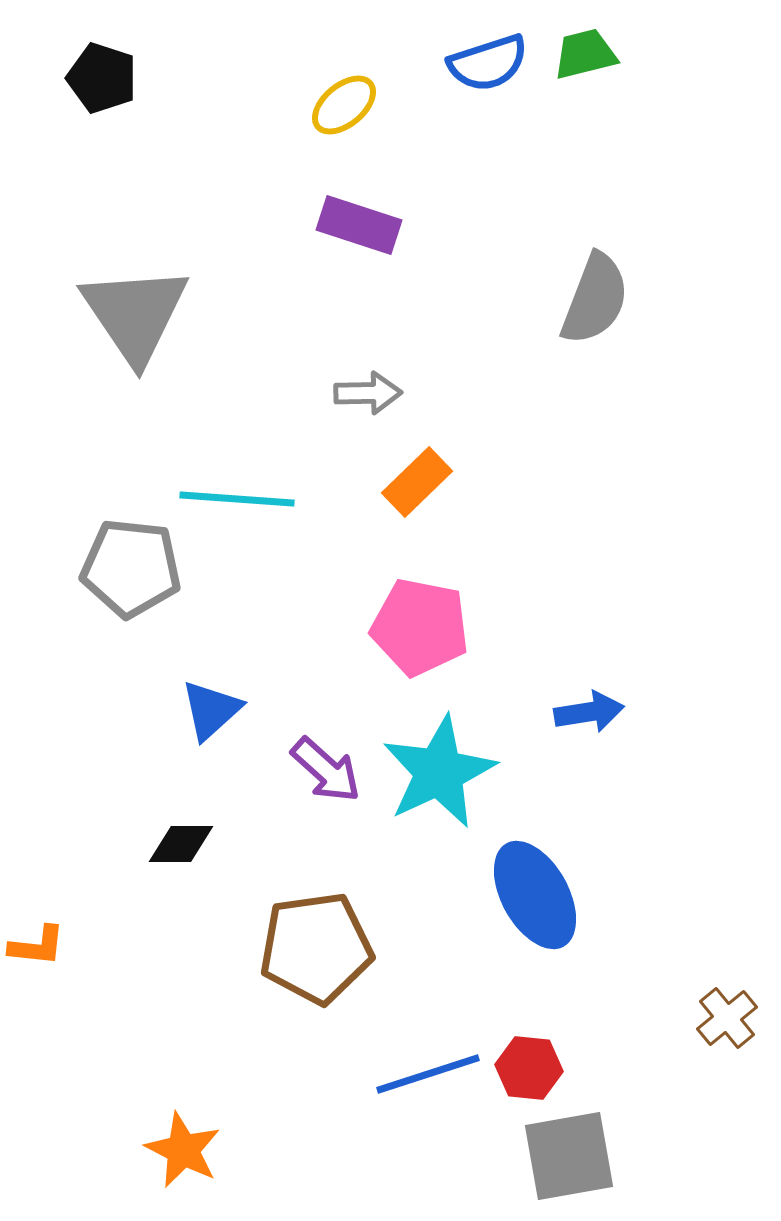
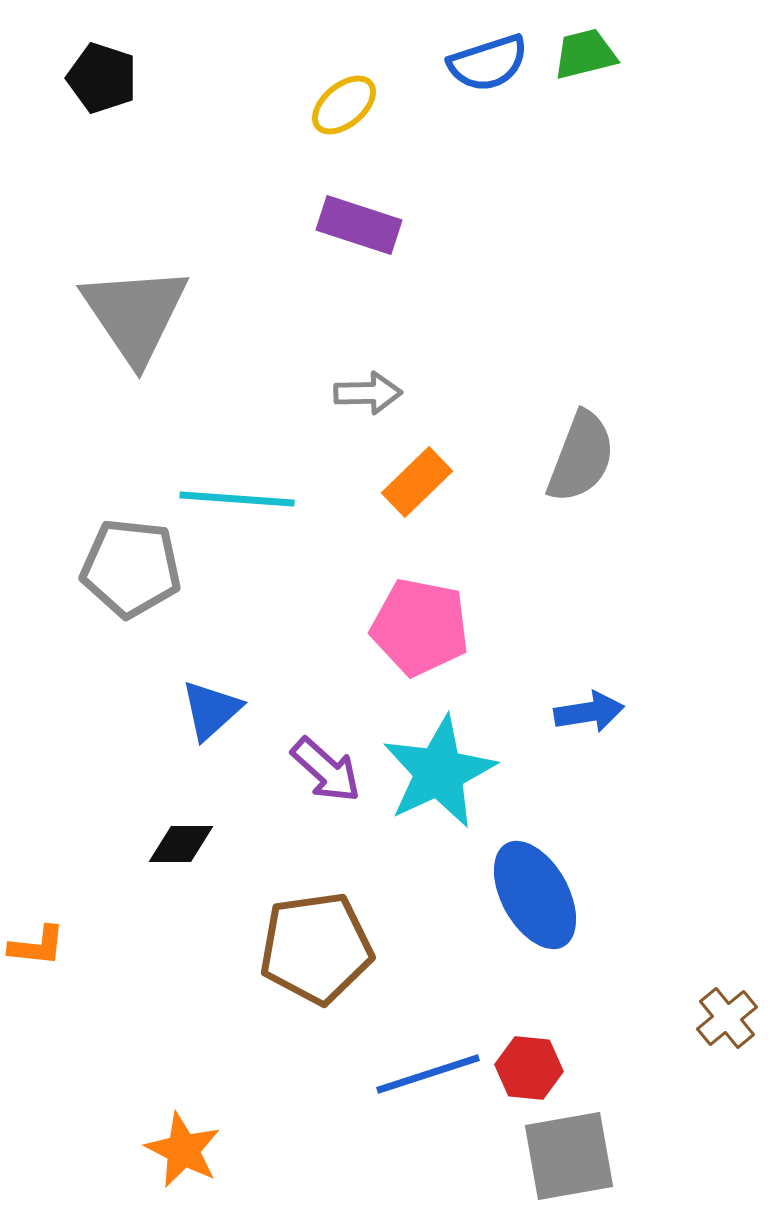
gray semicircle: moved 14 px left, 158 px down
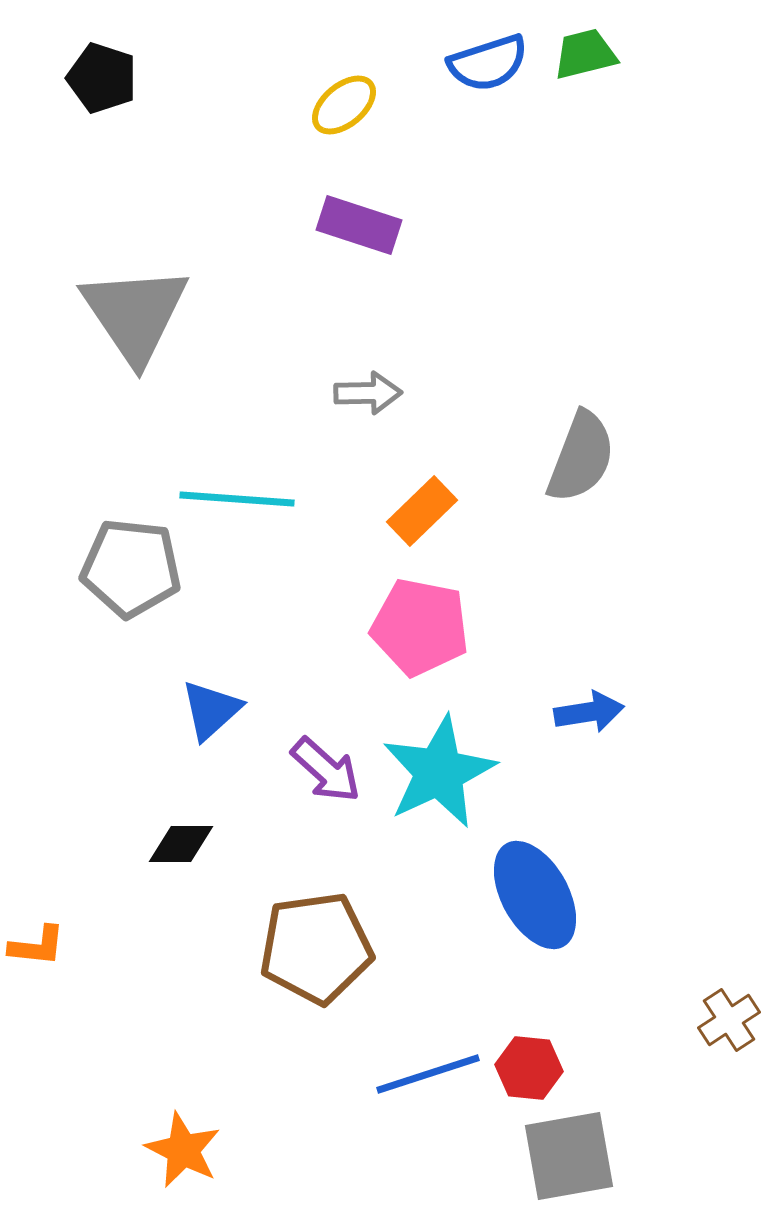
orange rectangle: moved 5 px right, 29 px down
brown cross: moved 2 px right, 2 px down; rotated 6 degrees clockwise
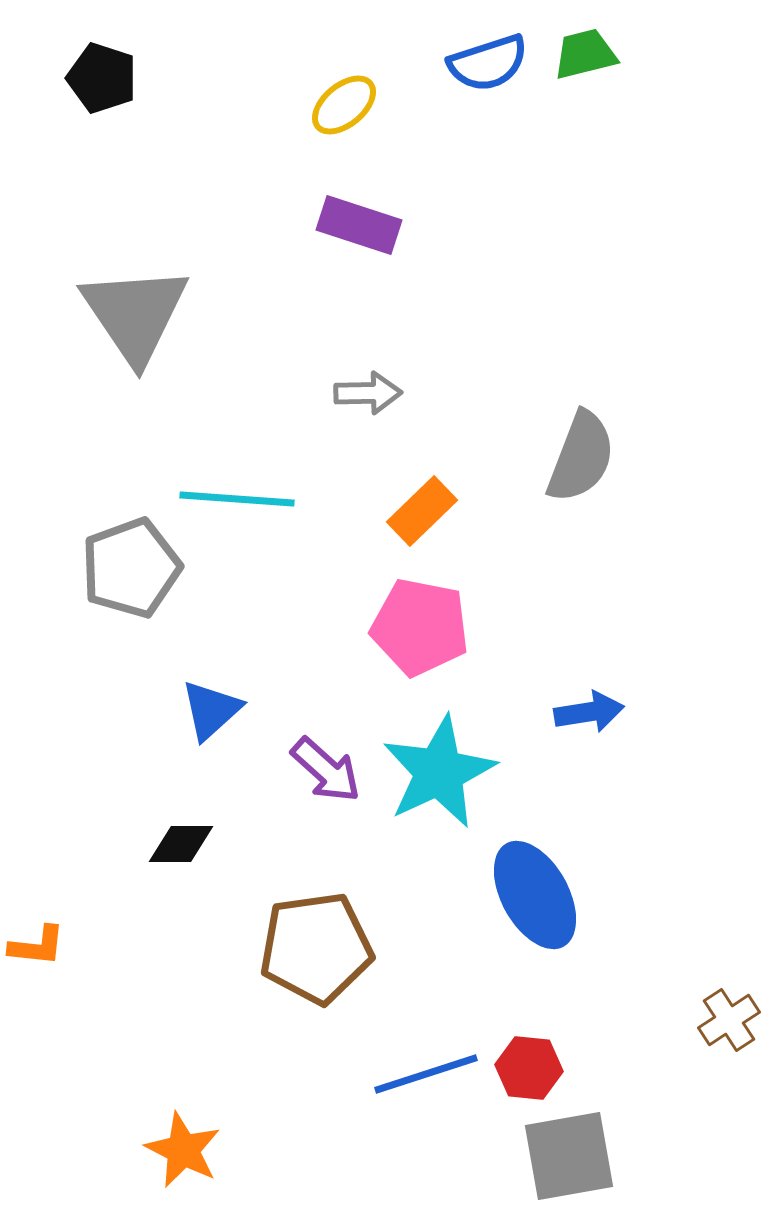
gray pentagon: rotated 26 degrees counterclockwise
blue line: moved 2 px left
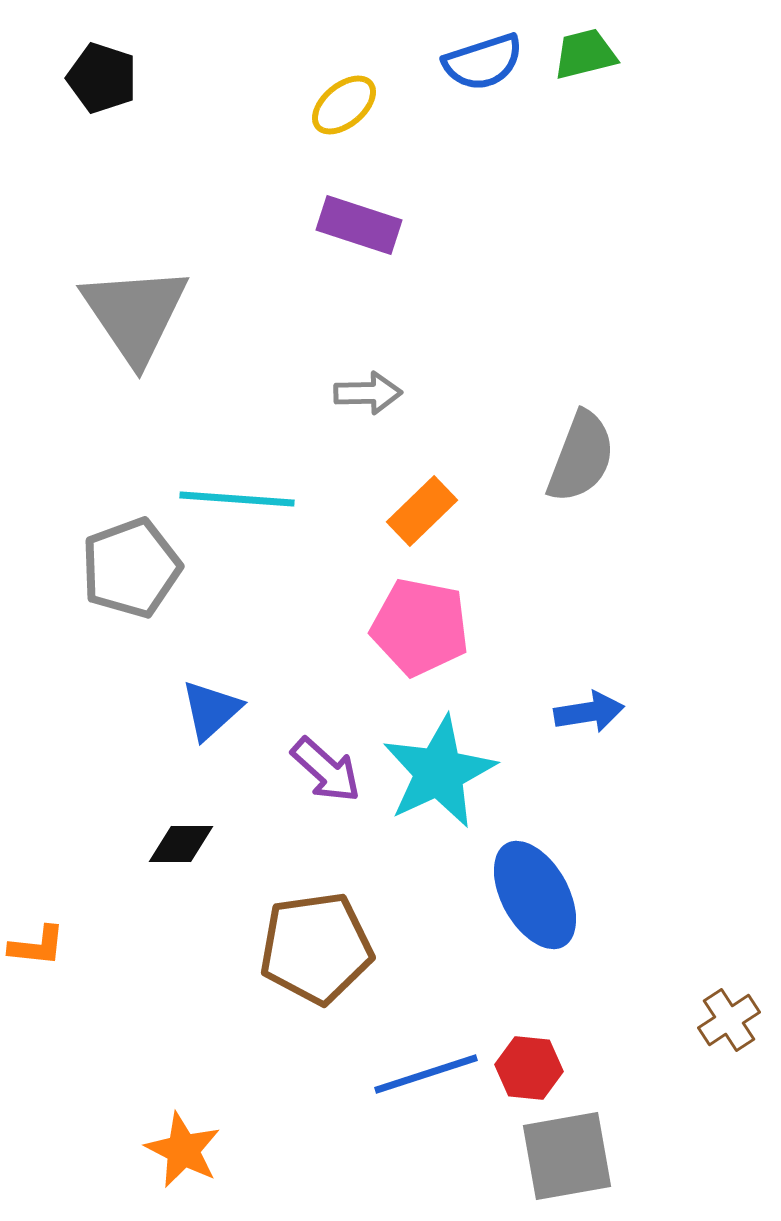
blue semicircle: moved 5 px left, 1 px up
gray square: moved 2 px left
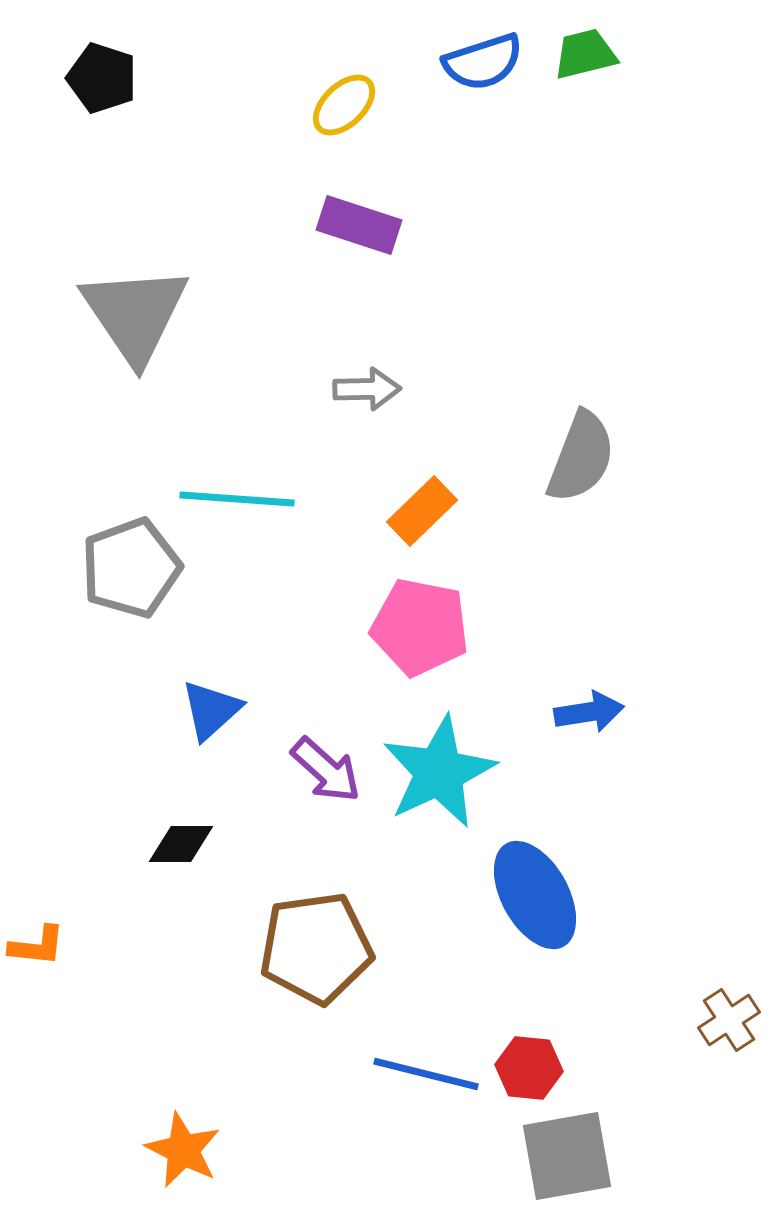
yellow ellipse: rotated 4 degrees counterclockwise
gray arrow: moved 1 px left, 4 px up
blue line: rotated 32 degrees clockwise
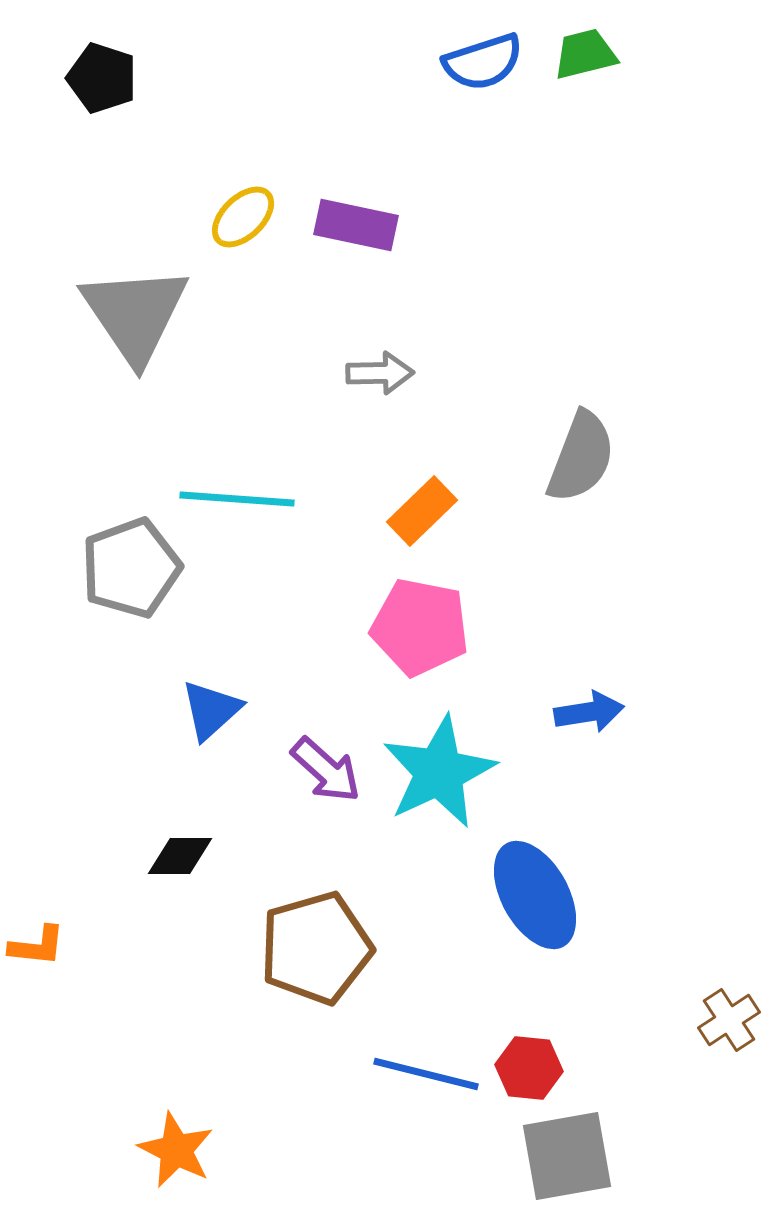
yellow ellipse: moved 101 px left, 112 px down
purple rectangle: moved 3 px left; rotated 6 degrees counterclockwise
gray arrow: moved 13 px right, 16 px up
black diamond: moved 1 px left, 12 px down
brown pentagon: rotated 8 degrees counterclockwise
orange star: moved 7 px left
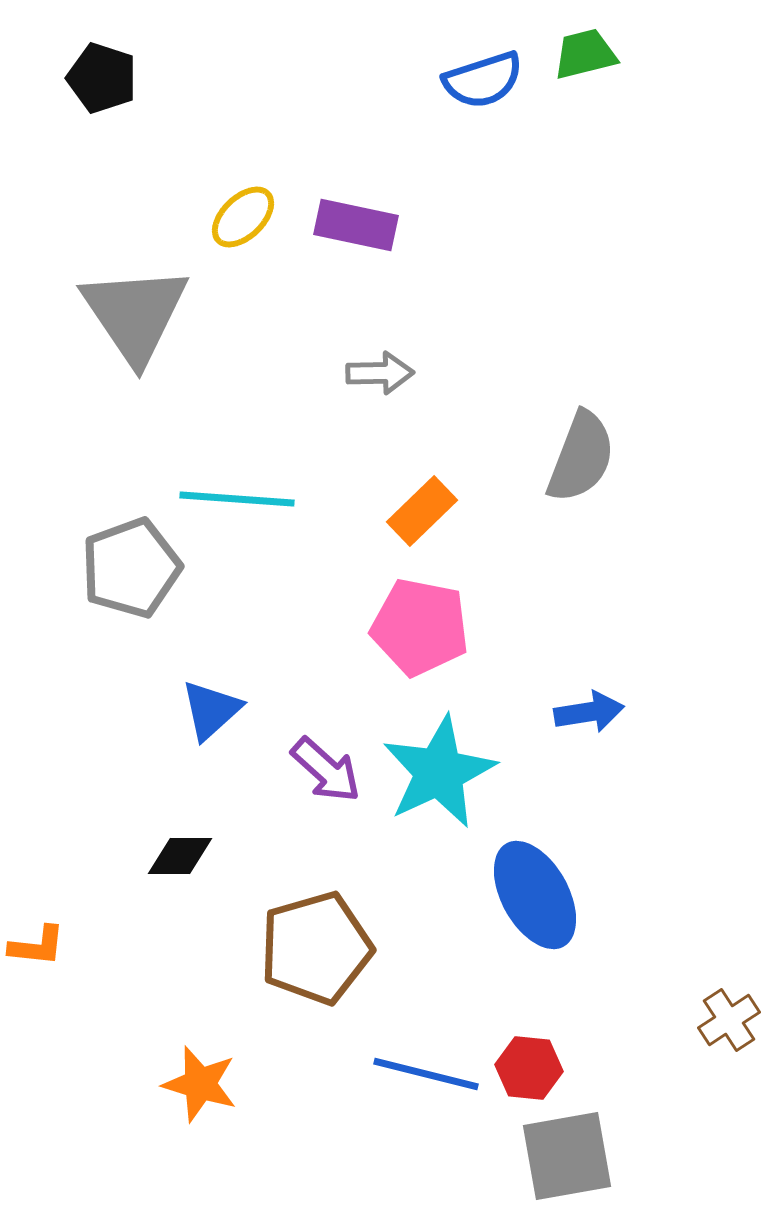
blue semicircle: moved 18 px down
orange star: moved 24 px right, 66 px up; rotated 10 degrees counterclockwise
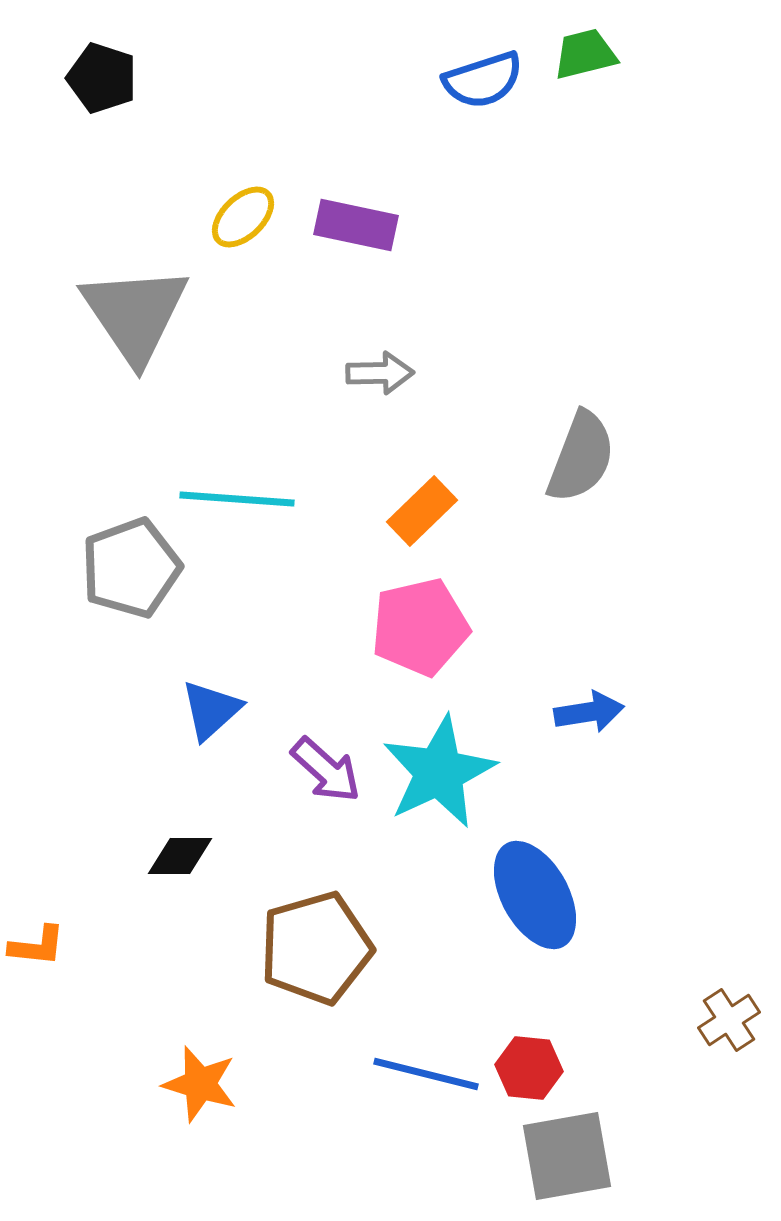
pink pentagon: rotated 24 degrees counterclockwise
